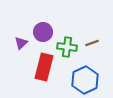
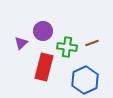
purple circle: moved 1 px up
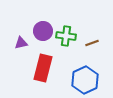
purple triangle: rotated 32 degrees clockwise
green cross: moved 1 px left, 11 px up
red rectangle: moved 1 px left, 1 px down
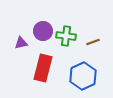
brown line: moved 1 px right, 1 px up
blue hexagon: moved 2 px left, 4 px up
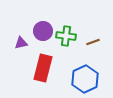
blue hexagon: moved 2 px right, 3 px down
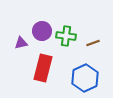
purple circle: moved 1 px left
brown line: moved 1 px down
blue hexagon: moved 1 px up
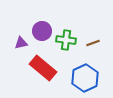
green cross: moved 4 px down
red rectangle: rotated 64 degrees counterclockwise
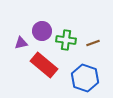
red rectangle: moved 1 px right, 3 px up
blue hexagon: rotated 16 degrees counterclockwise
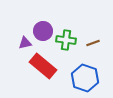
purple circle: moved 1 px right
purple triangle: moved 4 px right
red rectangle: moved 1 px left, 1 px down
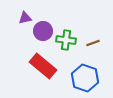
purple triangle: moved 25 px up
